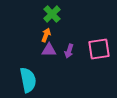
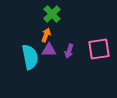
cyan semicircle: moved 2 px right, 23 px up
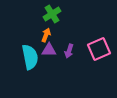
green cross: rotated 12 degrees clockwise
pink square: rotated 15 degrees counterclockwise
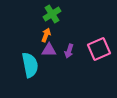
cyan semicircle: moved 8 px down
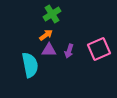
orange arrow: rotated 32 degrees clockwise
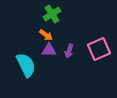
orange arrow: rotated 72 degrees clockwise
cyan semicircle: moved 4 px left; rotated 15 degrees counterclockwise
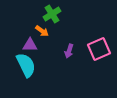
orange arrow: moved 4 px left, 4 px up
purple triangle: moved 19 px left, 5 px up
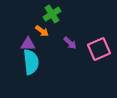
purple triangle: moved 2 px left, 1 px up
purple arrow: moved 1 px right, 8 px up; rotated 64 degrees counterclockwise
cyan semicircle: moved 5 px right, 3 px up; rotated 20 degrees clockwise
